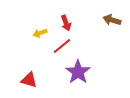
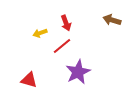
purple star: rotated 10 degrees clockwise
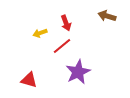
brown arrow: moved 5 px left, 4 px up
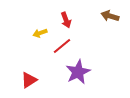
brown arrow: moved 3 px right
red arrow: moved 3 px up
red triangle: rotated 48 degrees counterclockwise
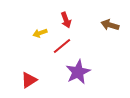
brown arrow: moved 9 px down
